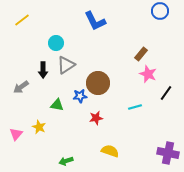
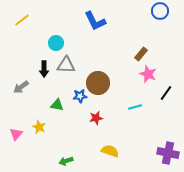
gray triangle: rotated 36 degrees clockwise
black arrow: moved 1 px right, 1 px up
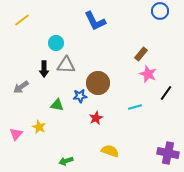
red star: rotated 16 degrees counterclockwise
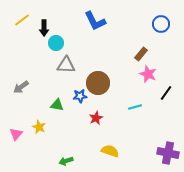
blue circle: moved 1 px right, 13 px down
black arrow: moved 41 px up
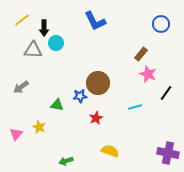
gray triangle: moved 33 px left, 15 px up
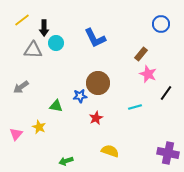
blue L-shape: moved 17 px down
green triangle: moved 1 px left, 1 px down
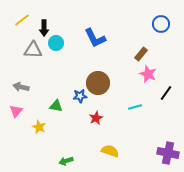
gray arrow: rotated 49 degrees clockwise
pink triangle: moved 23 px up
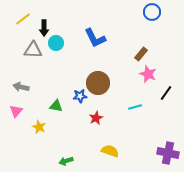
yellow line: moved 1 px right, 1 px up
blue circle: moved 9 px left, 12 px up
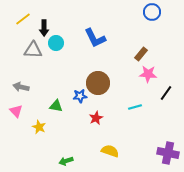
pink star: rotated 18 degrees counterclockwise
pink triangle: rotated 24 degrees counterclockwise
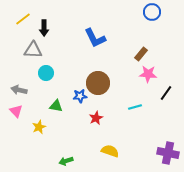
cyan circle: moved 10 px left, 30 px down
gray arrow: moved 2 px left, 3 px down
yellow star: rotated 24 degrees clockwise
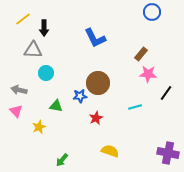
green arrow: moved 4 px left, 1 px up; rotated 32 degrees counterclockwise
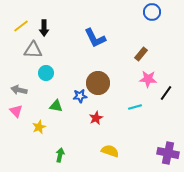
yellow line: moved 2 px left, 7 px down
pink star: moved 5 px down
green arrow: moved 2 px left, 5 px up; rotated 152 degrees clockwise
